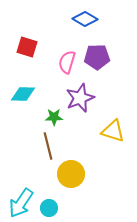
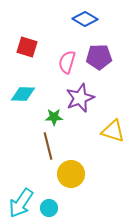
purple pentagon: moved 2 px right
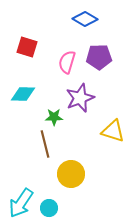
brown line: moved 3 px left, 2 px up
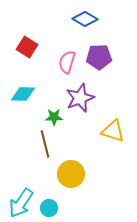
red square: rotated 15 degrees clockwise
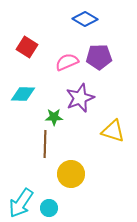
pink semicircle: rotated 50 degrees clockwise
brown line: rotated 16 degrees clockwise
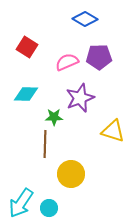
cyan diamond: moved 3 px right
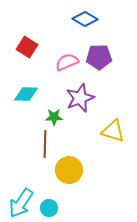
yellow circle: moved 2 px left, 4 px up
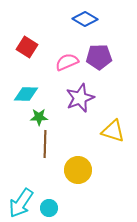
green star: moved 15 px left
yellow circle: moved 9 px right
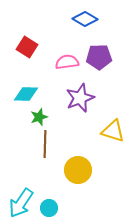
pink semicircle: rotated 15 degrees clockwise
green star: rotated 18 degrees counterclockwise
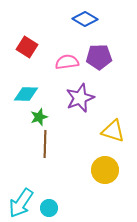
yellow circle: moved 27 px right
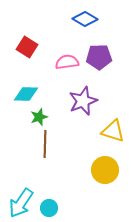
purple star: moved 3 px right, 3 px down
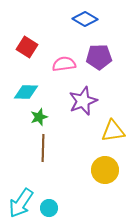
pink semicircle: moved 3 px left, 2 px down
cyan diamond: moved 2 px up
yellow triangle: rotated 25 degrees counterclockwise
brown line: moved 2 px left, 4 px down
